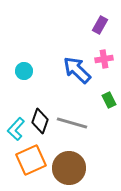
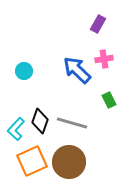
purple rectangle: moved 2 px left, 1 px up
orange square: moved 1 px right, 1 px down
brown circle: moved 6 px up
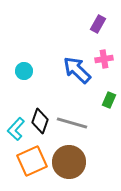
green rectangle: rotated 49 degrees clockwise
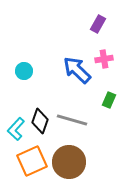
gray line: moved 3 px up
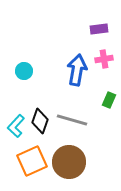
purple rectangle: moved 1 px right, 5 px down; rotated 54 degrees clockwise
blue arrow: rotated 56 degrees clockwise
cyan L-shape: moved 3 px up
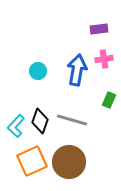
cyan circle: moved 14 px right
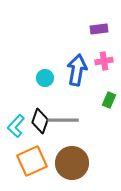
pink cross: moved 2 px down
cyan circle: moved 7 px right, 7 px down
gray line: moved 9 px left; rotated 16 degrees counterclockwise
brown circle: moved 3 px right, 1 px down
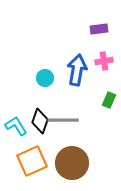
cyan L-shape: rotated 105 degrees clockwise
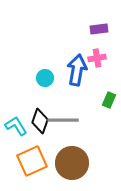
pink cross: moved 7 px left, 3 px up
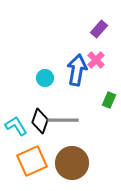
purple rectangle: rotated 42 degrees counterclockwise
pink cross: moved 1 px left, 2 px down; rotated 36 degrees counterclockwise
